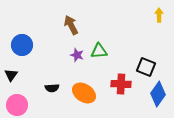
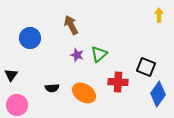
blue circle: moved 8 px right, 7 px up
green triangle: moved 3 px down; rotated 36 degrees counterclockwise
red cross: moved 3 px left, 2 px up
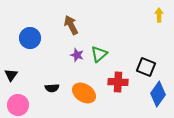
pink circle: moved 1 px right
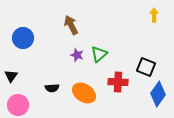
yellow arrow: moved 5 px left
blue circle: moved 7 px left
black triangle: moved 1 px down
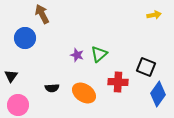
yellow arrow: rotated 80 degrees clockwise
brown arrow: moved 29 px left, 11 px up
blue circle: moved 2 px right
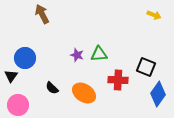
yellow arrow: rotated 32 degrees clockwise
blue circle: moved 20 px down
green triangle: rotated 36 degrees clockwise
red cross: moved 2 px up
black semicircle: rotated 48 degrees clockwise
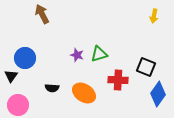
yellow arrow: moved 1 px down; rotated 80 degrees clockwise
green triangle: rotated 12 degrees counterclockwise
black semicircle: rotated 40 degrees counterclockwise
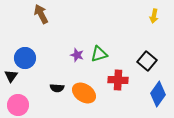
brown arrow: moved 1 px left
black square: moved 1 px right, 6 px up; rotated 18 degrees clockwise
black semicircle: moved 5 px right
